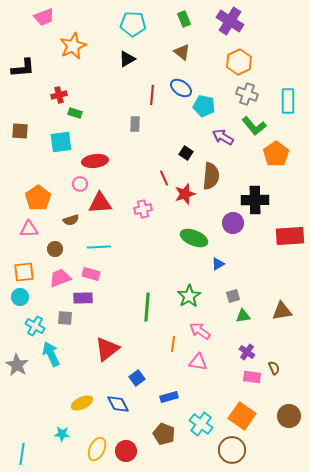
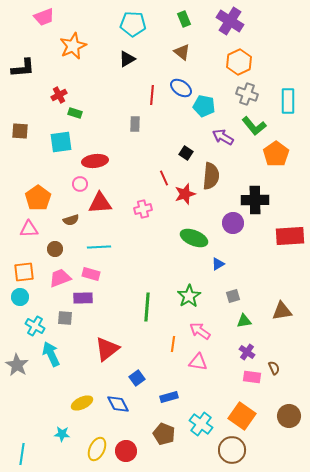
red cross at (59, 95): rotated 14 degrees counterclockwise
green triangle at (243, 316): moved 1 px right, 5 px down
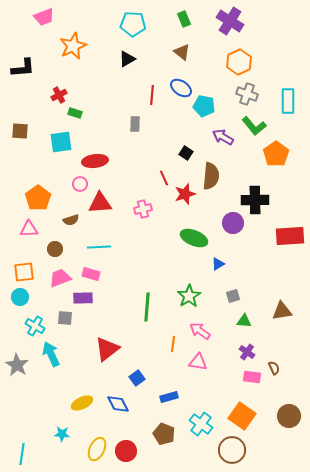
green triangle at (244, 321): rotated 14 degrees clockwise
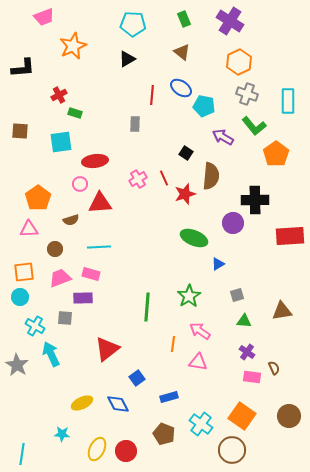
pink cross at (143, 209): moved 5 px left, 30 px up; rotated 18 degrees counterclockwise
gray square at (233, 296): moved 4 px right, 1 px up
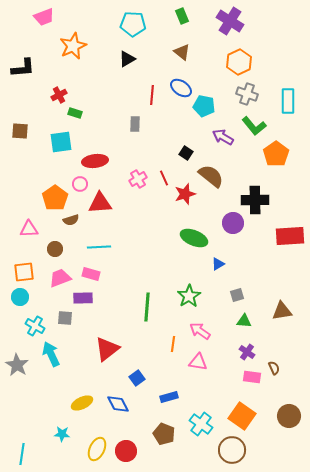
green rectangle at (184, 19): moved 2 px left, 3 px up
brown semicircle at (211, 176): rotated 56 degrees counterclockwise
orange pentagon at (38, 198): moved 17 px right
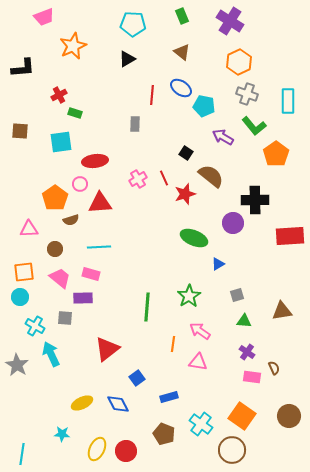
pink trapezoid at (60, 278): rotated 60 degrees clockwise
